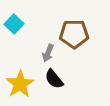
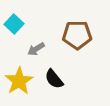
brown pentagon: moved 3 px right, 1 px down
gray arrow: moved 12 px left, 4 px up; rotated 36 degrees clockwise
yellow star: moved 1 px left, 3 px up
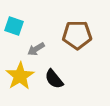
cyan square: moved 2 px down; rotated 24 degrees counterclockwise
yellow star: moved 1 px right, 5 px up
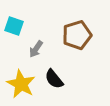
brown pentagon: rotated 16 degrees counterclockwise
gray arrow: rotated 24 degrees counterclockwise
yellow star: moved 1 px right, 8 px down; rotated 12 degrees counterclockwise
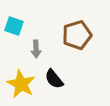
gray arrow: rotated 36 degrees counterclockwise
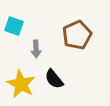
brown pentagon: rotated 8 degrees counterclockwise
